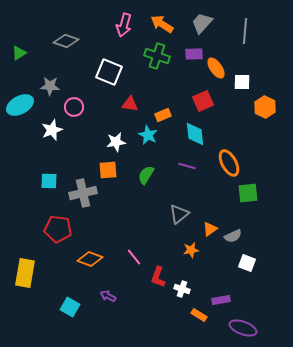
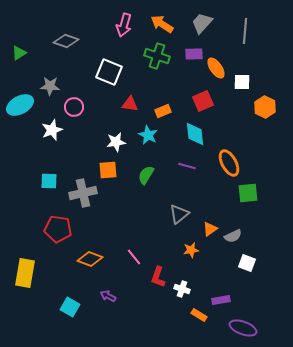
orange rectangle at (163, 115): moved 4 px up
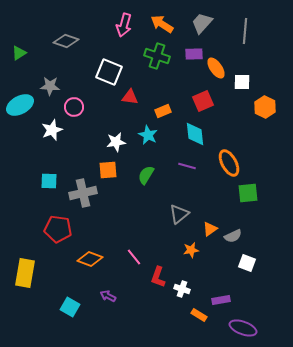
red triangle at (130, 104): moved 7 px up
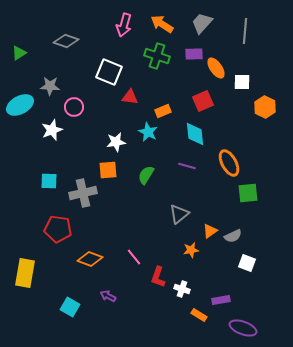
cyan star at (148, 135): moved 3 px up
orange triangle at (210, 229): moved 2 px down
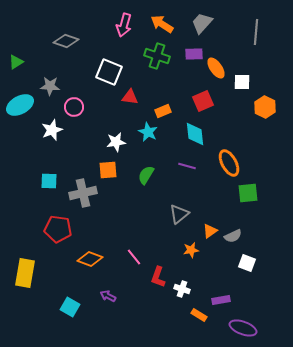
gray line at (245, 31): moved 11 px right, 1 px down
green triangle at (19, 53): moved 3 px left, 9 px down
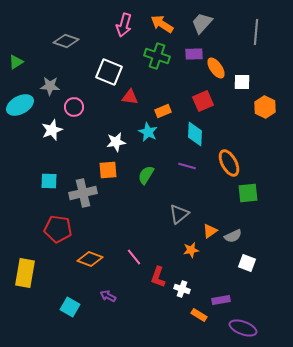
cyan diamond at (195, 134): rotated 10 degrees clockwise
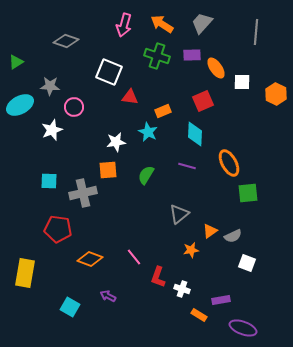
purple rectangle at (194, 54): moved 2 px left, 1 px down
orange hexagon at (265, 107): moved 11 px right, 13 px up
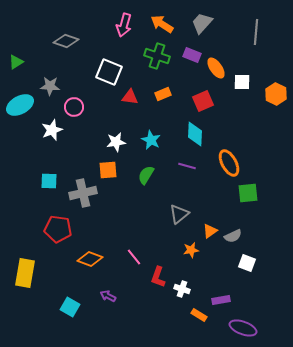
purple rectangle at (192, 55): rotated 24 degrees clockwise
orange rectangle at (163, 111): moved 17 px up
cyan star at (148, 132): moved 3 px right, 8 px down
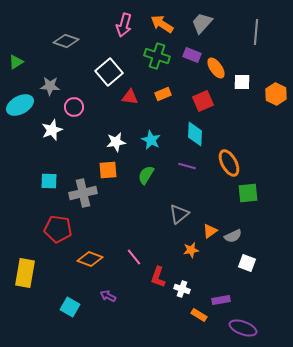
white square at (109, 72): rotated 28 degrees clockwise
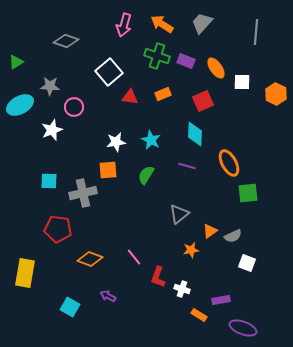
purple rectangle at (192, 55): moved 6 px left, 6 px down
